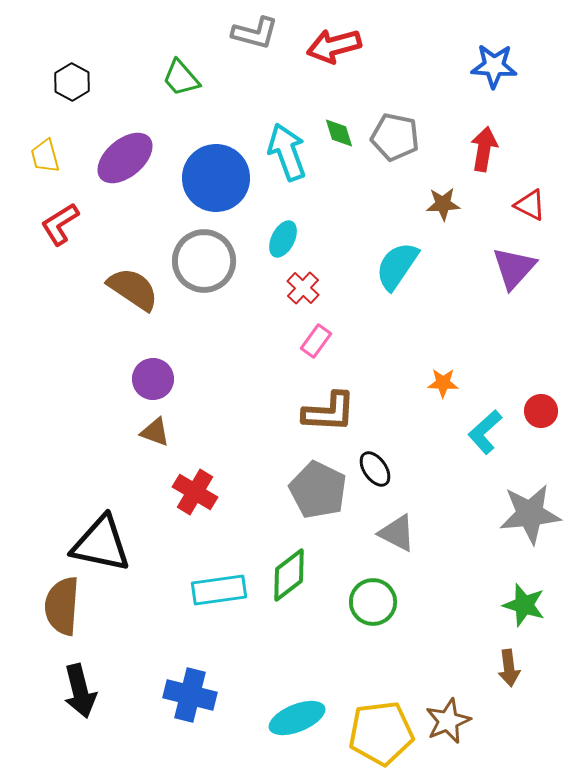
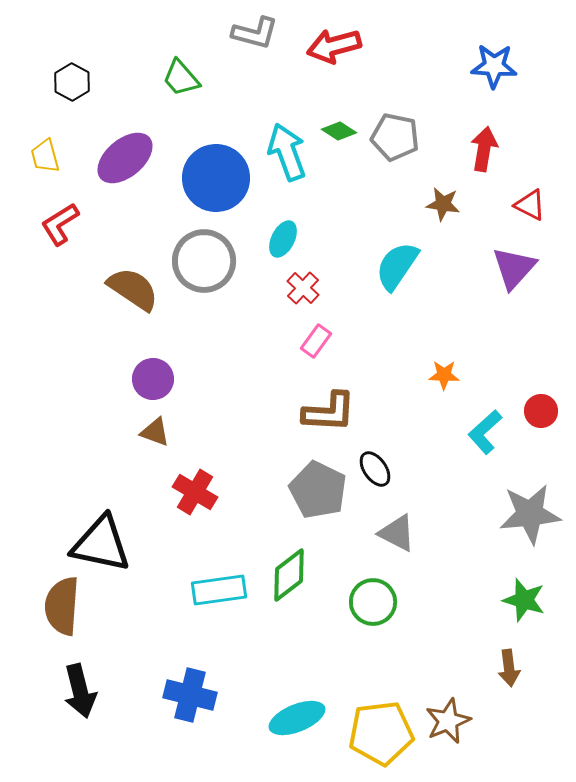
green diamond at (339, 133): moved 2 px up; rotated 40 degrees counterclockwise
brown star at (443, 204): rotated 12 degrees clockwise
orange star at (443, 383): moved 1 px right, 8 px up
green star at (524, 605): moved 5 px up
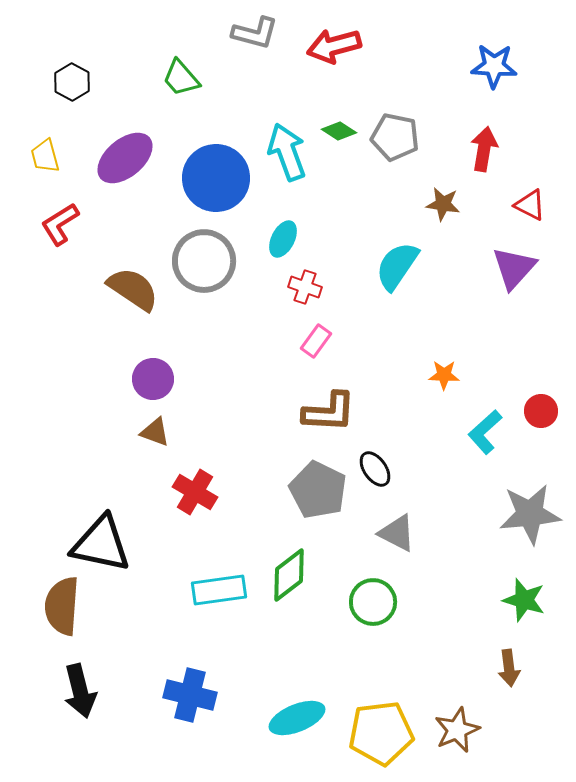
red cross at (303, 288): moved 2 px right, 1 px up; rotated 24 degrees counterclockwise
brown star at (448, 721): moved 9 px right, 9 px down
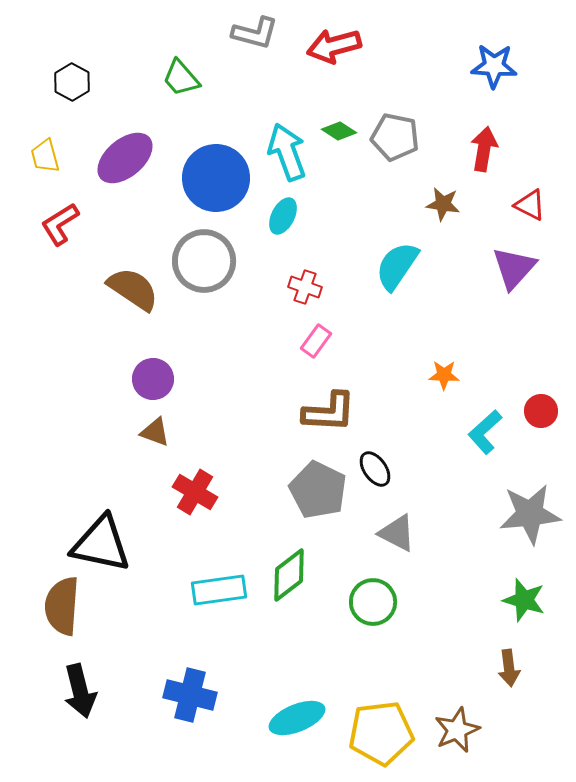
cyan ellipse at (283, 239): moved 23 px up
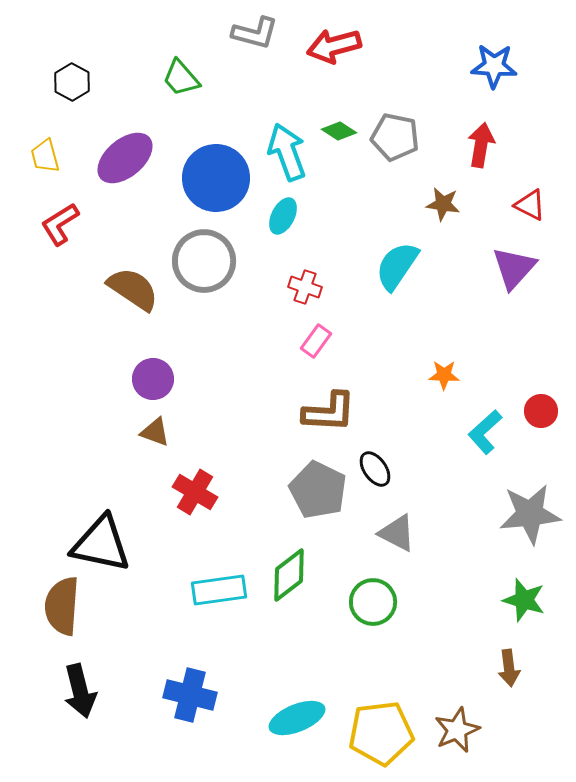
red arrow at (484, 149): moved 3 px left, 4 px up
